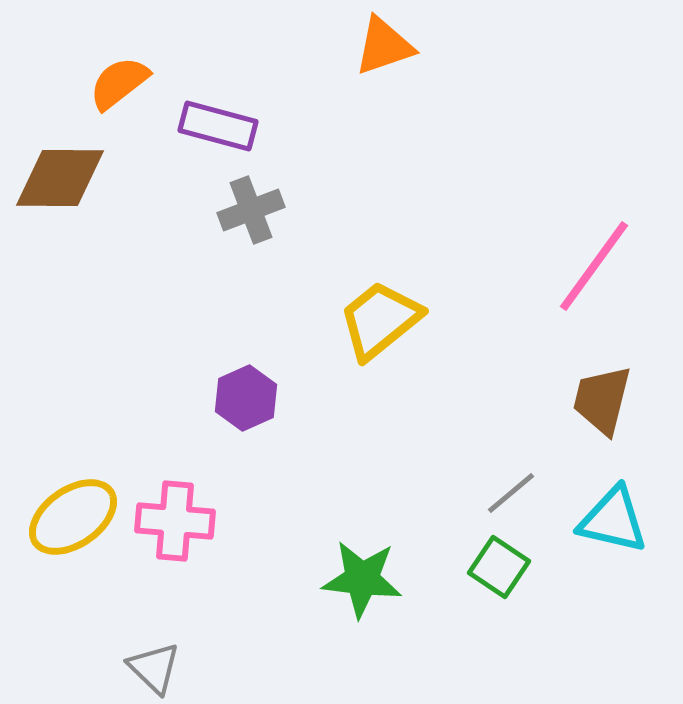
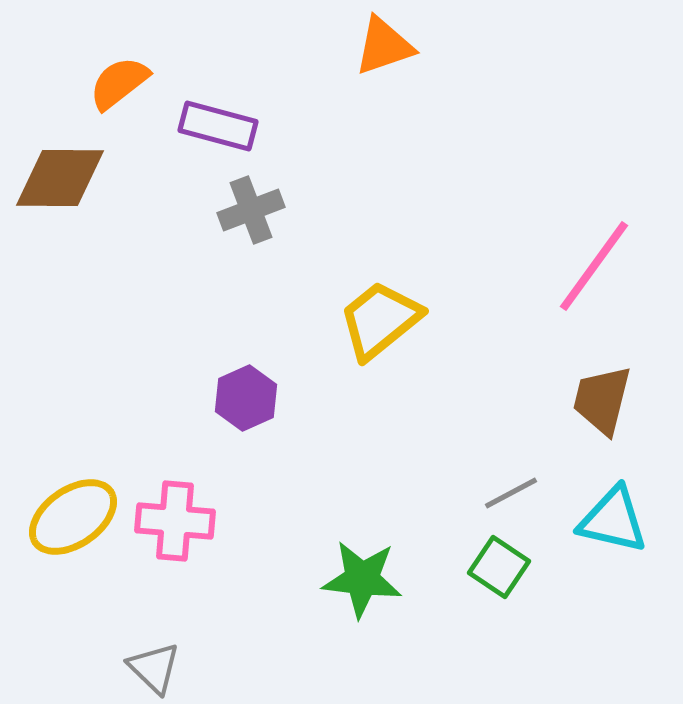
gray line: rotated 12 degrees clockwise
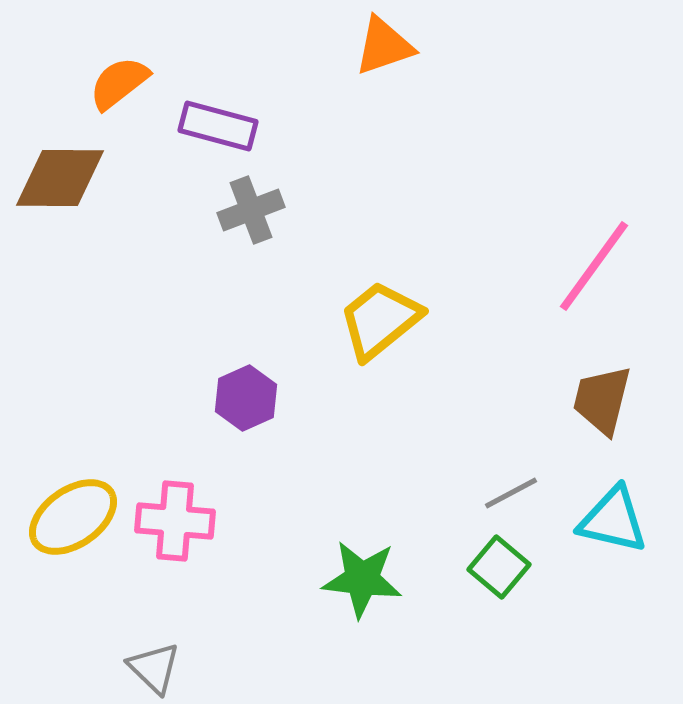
green square: rotated 6 degrees clockwise
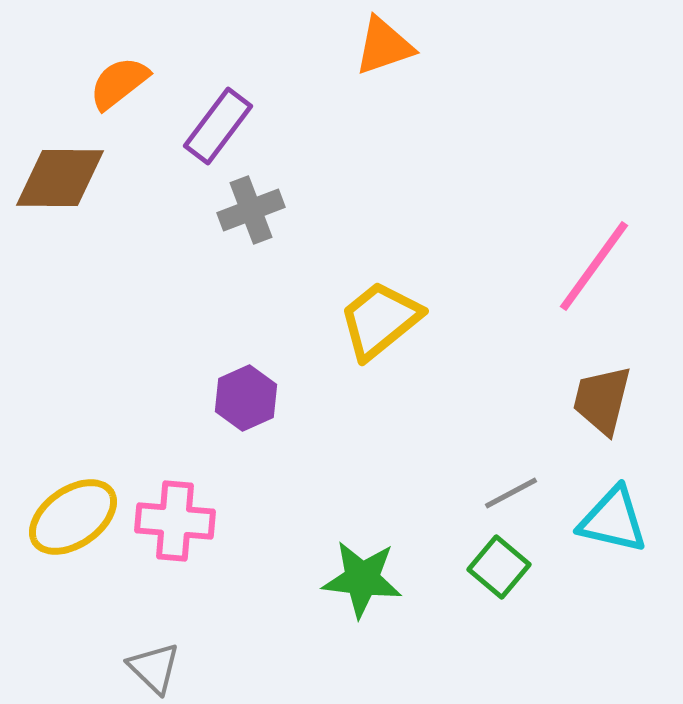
purple rectangle: rotated 68 degrees counterclockwise
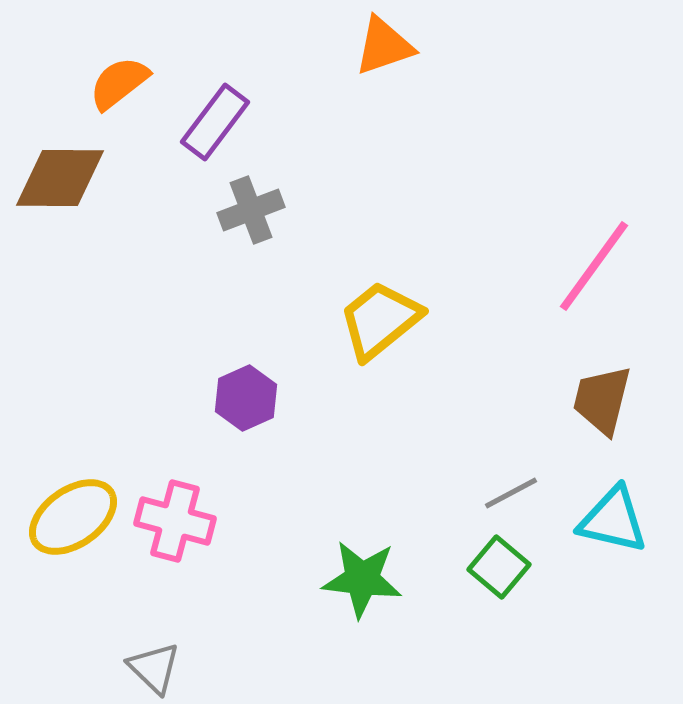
purple rectangle: moved 3 px left, 4 px up
pink cross: rotated 10 degrees clockwise
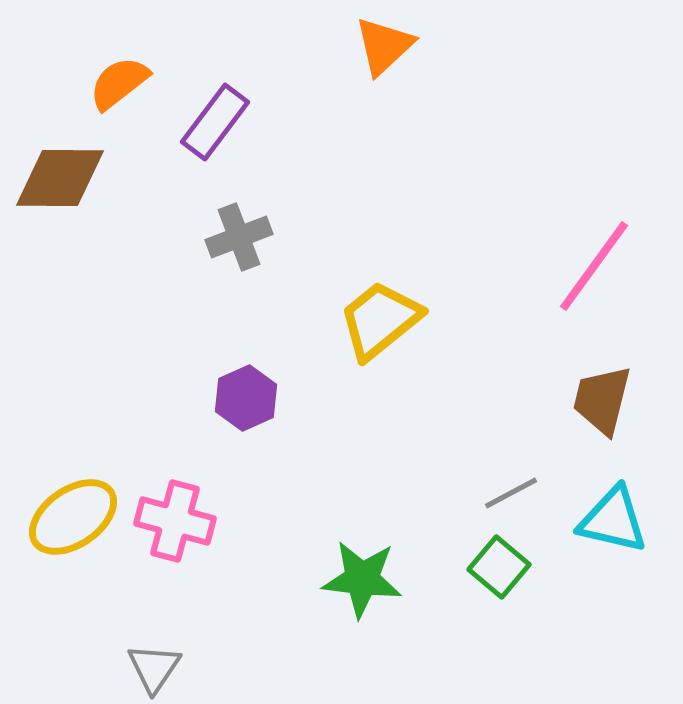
orange triangle: rotated 24 degrees counterclockwise
gray cross: moved 12 px left, 27 px down
gray triangle: rotated 20 degrees clockwise
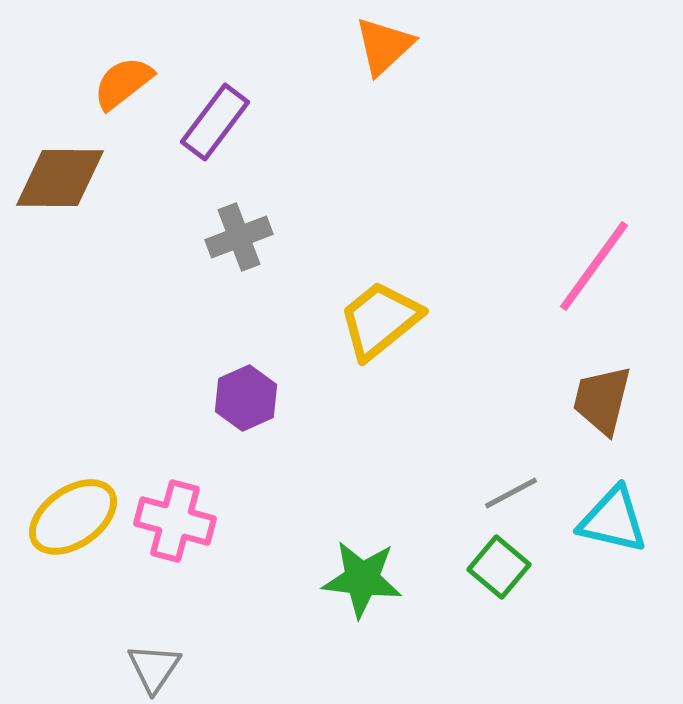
orange semicircle: moved 4 px right
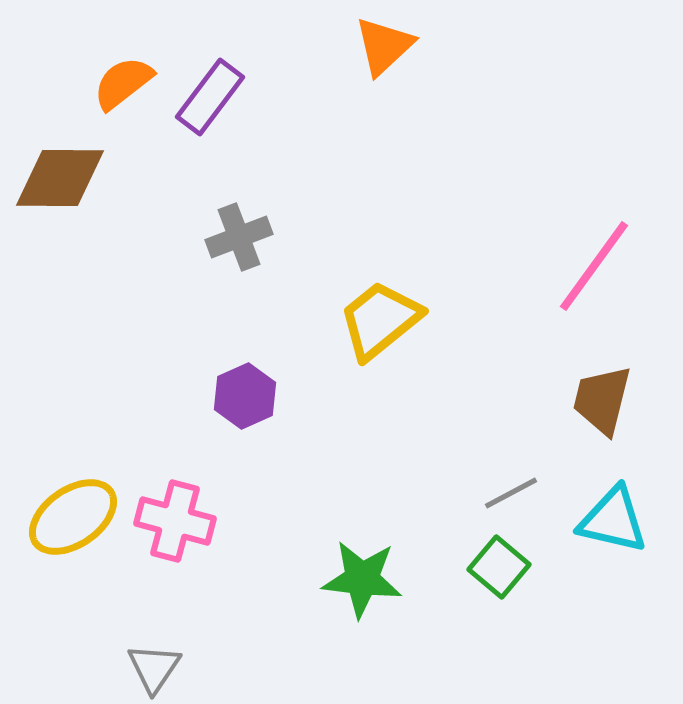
purple rectangle: moved 5 px left, 25 px up
purple hexagon: moved 1 px left, 2 px up
